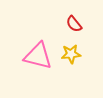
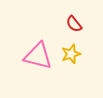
yellow star: rotated 12 degrees counterclockwise
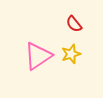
pink triangle: rotated 48 degrees counterclockwise
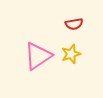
red semicircle: rotated 60 degrees counterclockwise
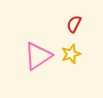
red semicircle: rotated 126 degrees clockwise
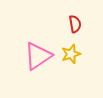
red semicircle: moved 1 px right; rotated 144 degrees clockwise
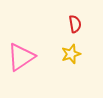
pink triangle: moved 17 px left, 1 px down
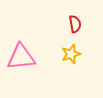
pink triangle: rotated 28 degrees clockwise
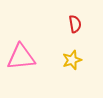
yellow star: moved 1 px right, 6 px down
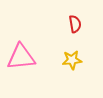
yellow star: rotated 12 degrees clockwise
